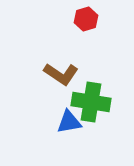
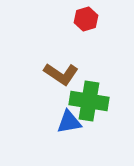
green cross: moved 2 px left, 1 px up
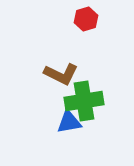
brown L-shape: rotated 8 degrees counterclockwise
green cross: moved 5 px left; rotated 18 degrees counterclockwise
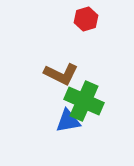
green cross: rotated 33 degrees clockwise
blue triangle: moved 1 px left, 1 px up
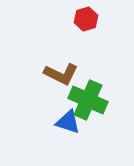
green cross: moved 4 px right, 1 px up
blue triangle: moved 1 px down; rotated 28 degrees clockwise
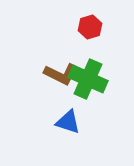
red hexagon: moved 4 px right, 8 px down
green cross: moved 21 px up
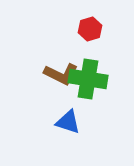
red hexagon: moved 2 px down
green cross: rotated 15 degrees counterclockwise
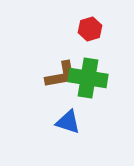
brown L-shape: moved 1 px down; rotated 36 degrees counterclockwise
green cross: moved 1 px up
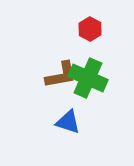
red hexagon: rotated 15 degrees counterclockwise
green cross: rotated 15 degrees clockwise
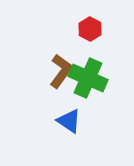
brown L-shape: moved 4 px up; rotated 44 degrees counterclockwise
blue triangle: moved 1 px right, 1 px up; rotated 16 degrees clockwise
